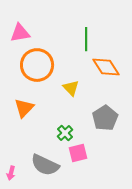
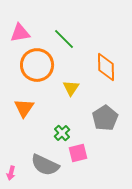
green line: moved 22 px left; rotated 45 degrees counterclockwise
orange diamond: rotated 32 degrees clockwise
yellow triangle: rotated 18 degrees clockwise
orange triangle: rotated 10 degrees counterclockwise
green cross: moved 3 px left
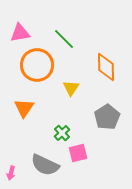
gray pentagon: moved 2 px right, 1 px up
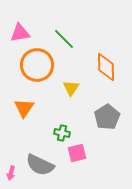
green cross: rotated 35 degrees counterclockwise
pink square: moved 1 px left
gray semicircle: moved 5 px left
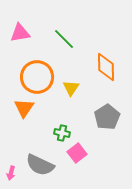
orange circle: moved 12 px down
pink square: rotated 24 degrees counterclockwise
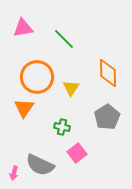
pink triangle: moved 3 px right, 5 px up
orange diamond: moved 2 px right, 6 px down
green cross: moved 6 px up
pink arrow: moved 3 px right
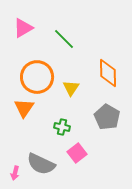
pink triangle: rotated 20 degrees counterclockwise
gray pentagon: rotated 10 degrees counterclockwise
gray semicircle: moved 1 px right, 1 px up
pink arrow: moved 1 px right
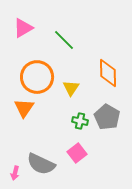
green line: moved 1 px down
green cross: moved 18 px right, 6 px up
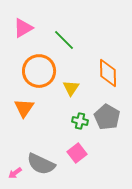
orange circle: moved 2 px right, 6 px up
pink arrow: rotated 40 degrees clockwise
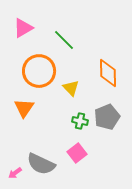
yellow triangle: rotated 18 degrees counterclockwise
gray pentagon: rotated 20 degrees clockwise
